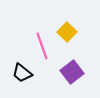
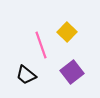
pink line: moved 1 px left, 1 px up
black trapezoid: moved 4 px right, 2 px down
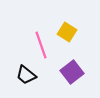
yellow square: rotated 12 degrees counterclockwise
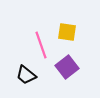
yellow square: rotated 24 degrees counterclockwise
purple square: moved 5 px left, 5 px up
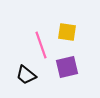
purple square: rotated 25 degrees clockwise
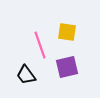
pink line: moved 1 px left
black trapezoid: rotated 15 degrees clockwise
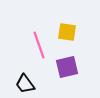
pink line: moved 1 px left
black trapezoid: moved 1 px left, 9 px down
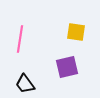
yellow square: moved 9 px right
pink line: moved 19 px left, 6 px up; rotated 28 degrees clockwise
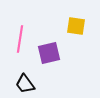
yellow square: moved 6 px up
purple square: moved 18 px left, 14 px up
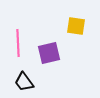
pink line: moved 2 px left, 4 px down; rotated 12 degrees counterclockwise
black trapezoid: moved 1 px left, 2 px up
